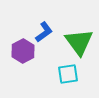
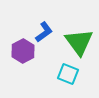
cyan square: rotated 30 degrees clockwise
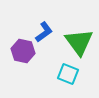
purple hexagon: rotated 20 degrees counterclockwise
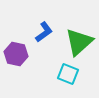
green triangle: rotated 24 degrees clockwise
purple hexagon: moved 7 px left, 3 px down
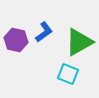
green triangle: rotated 12 degrees clockwise
purple hexagon: moved 14 px up
